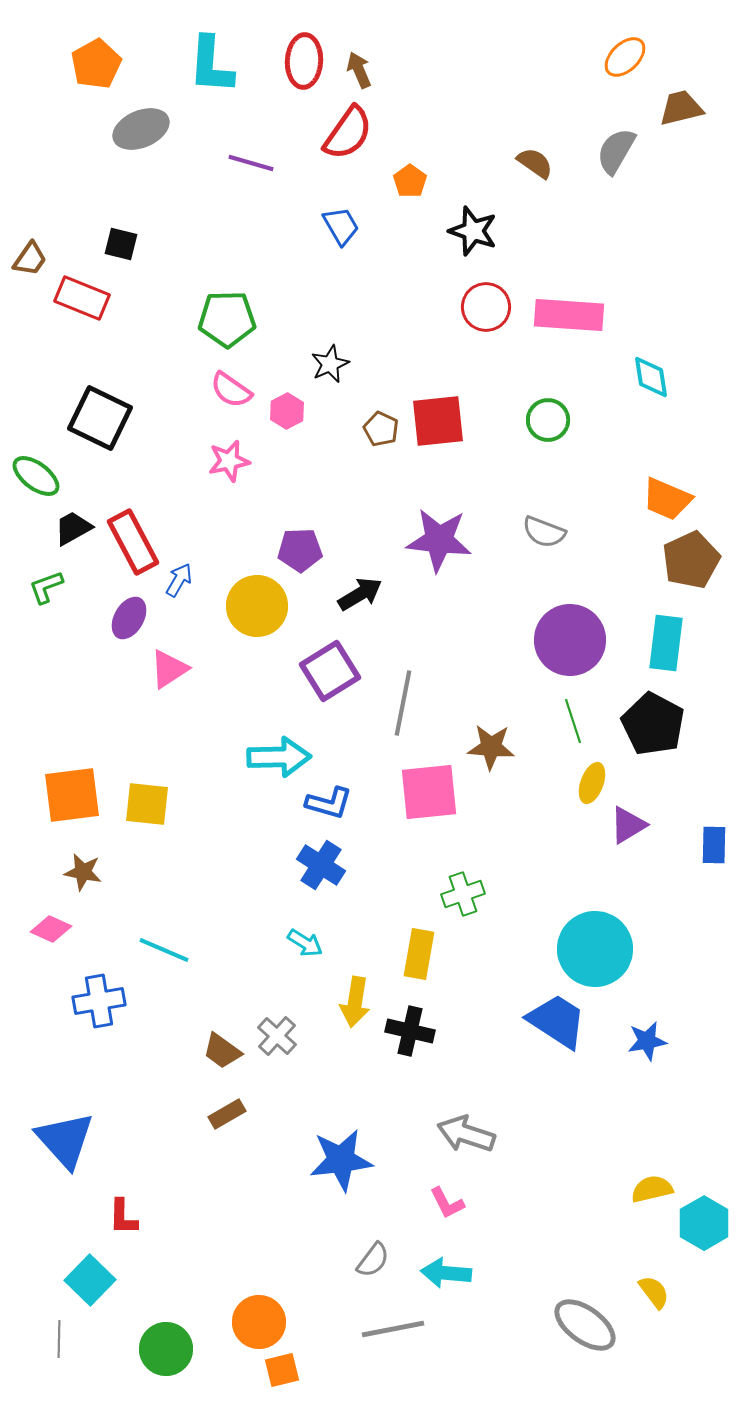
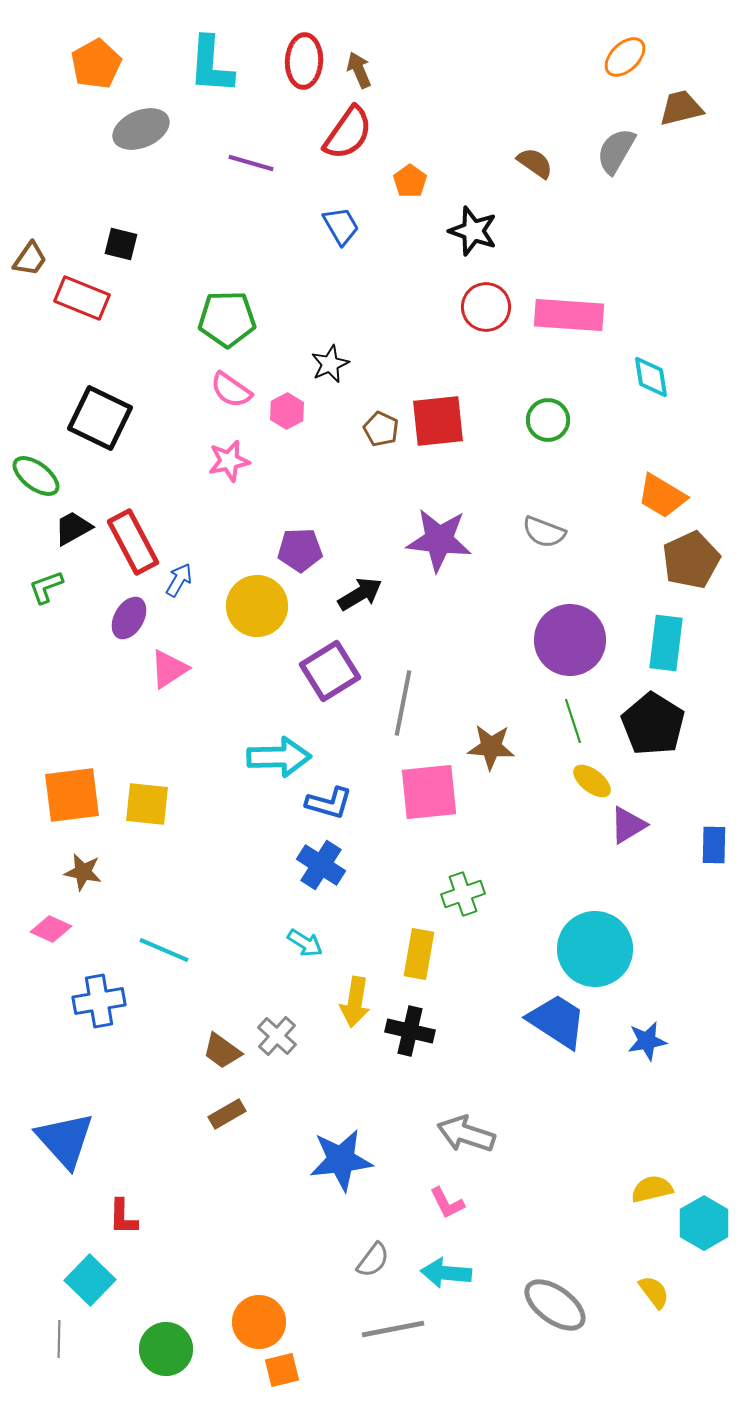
orange trapezoid at (667, 499): moved 5 px left, 3 px up; rotated 8 degrees clockwise
black pentagon at (653, 724): rotated 4 degrees clockwise
yellow ellipse at (592, 783): moved 2 px up; rotated 72 degrees counterclockwise
gray ellipse at (585, 1325): moved 30 px left, 20 px up
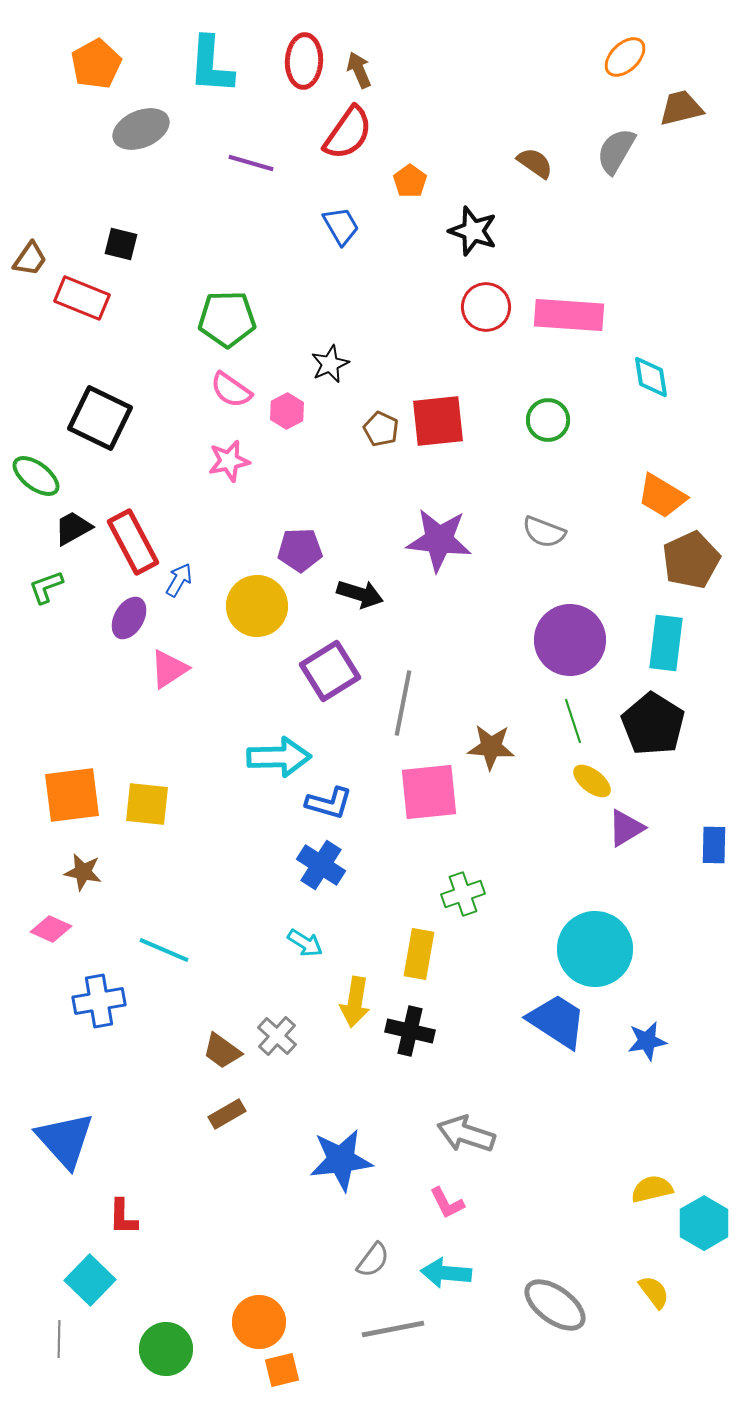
black arrow at (360, 594): rotated 48 degrees clockwise
purple triangle at (628, 825): moved 2 px left, 3 px down
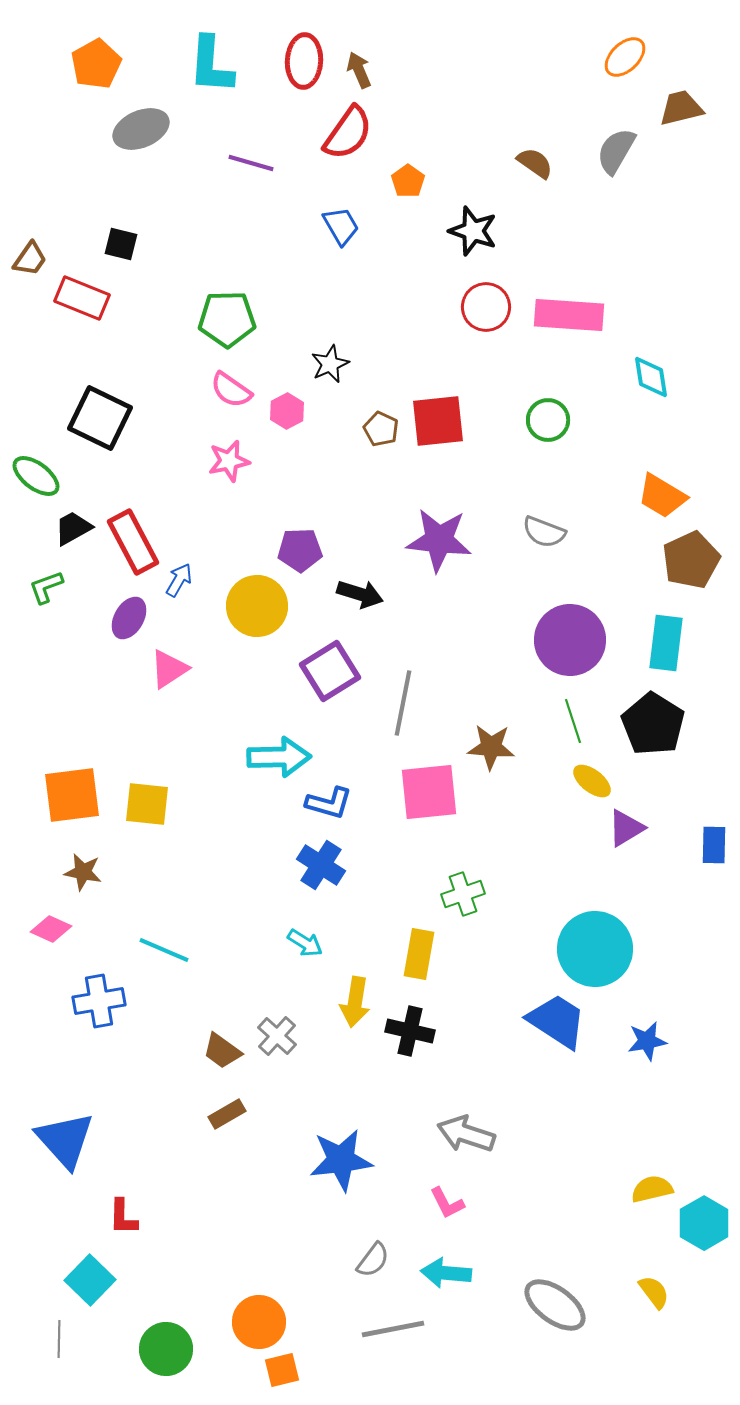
orange pentagon at (410, 181): moved 2 px left
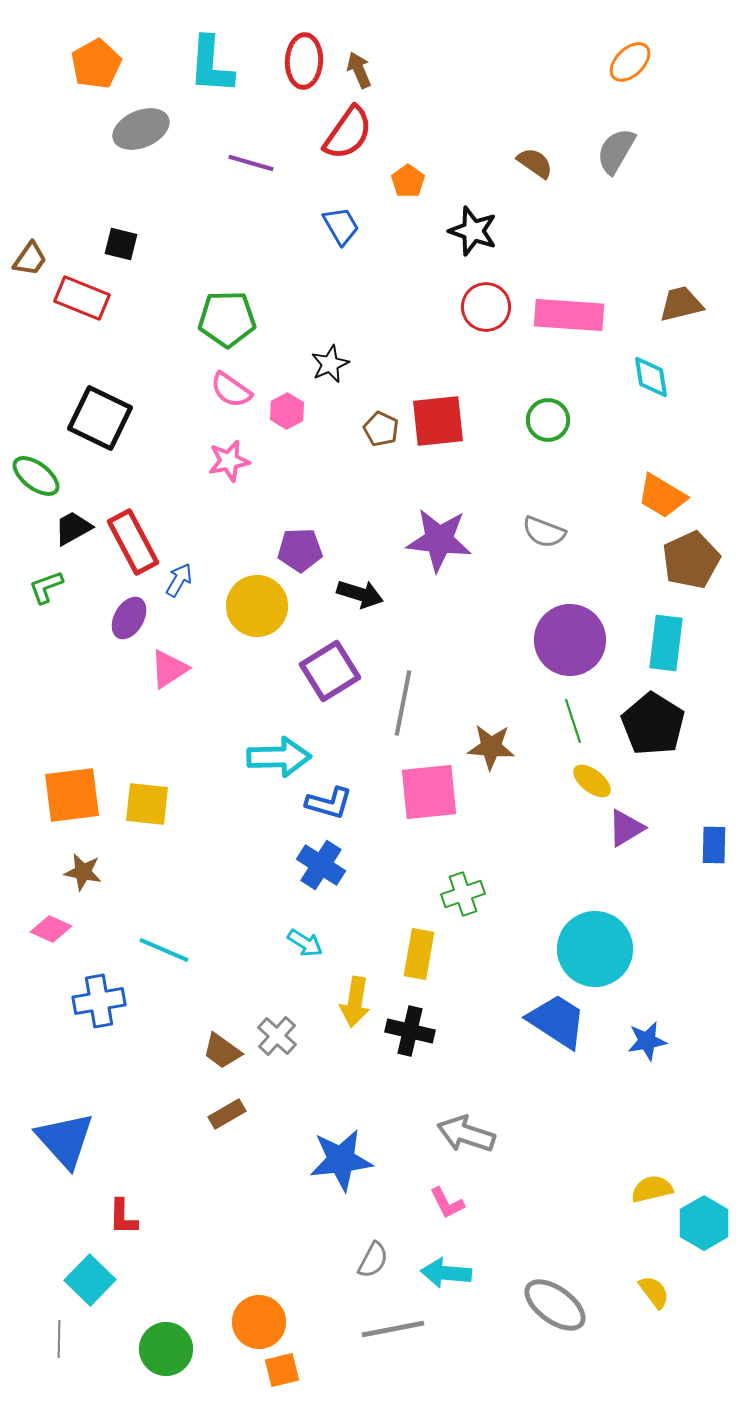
orange ellipse at (625, 57): moved 5 px right, 5 px down
brown trapezoid at (681, 108): moved 196 px down
gray semicircle at (373, 1260): rotated 9 degrees counterclockwise
